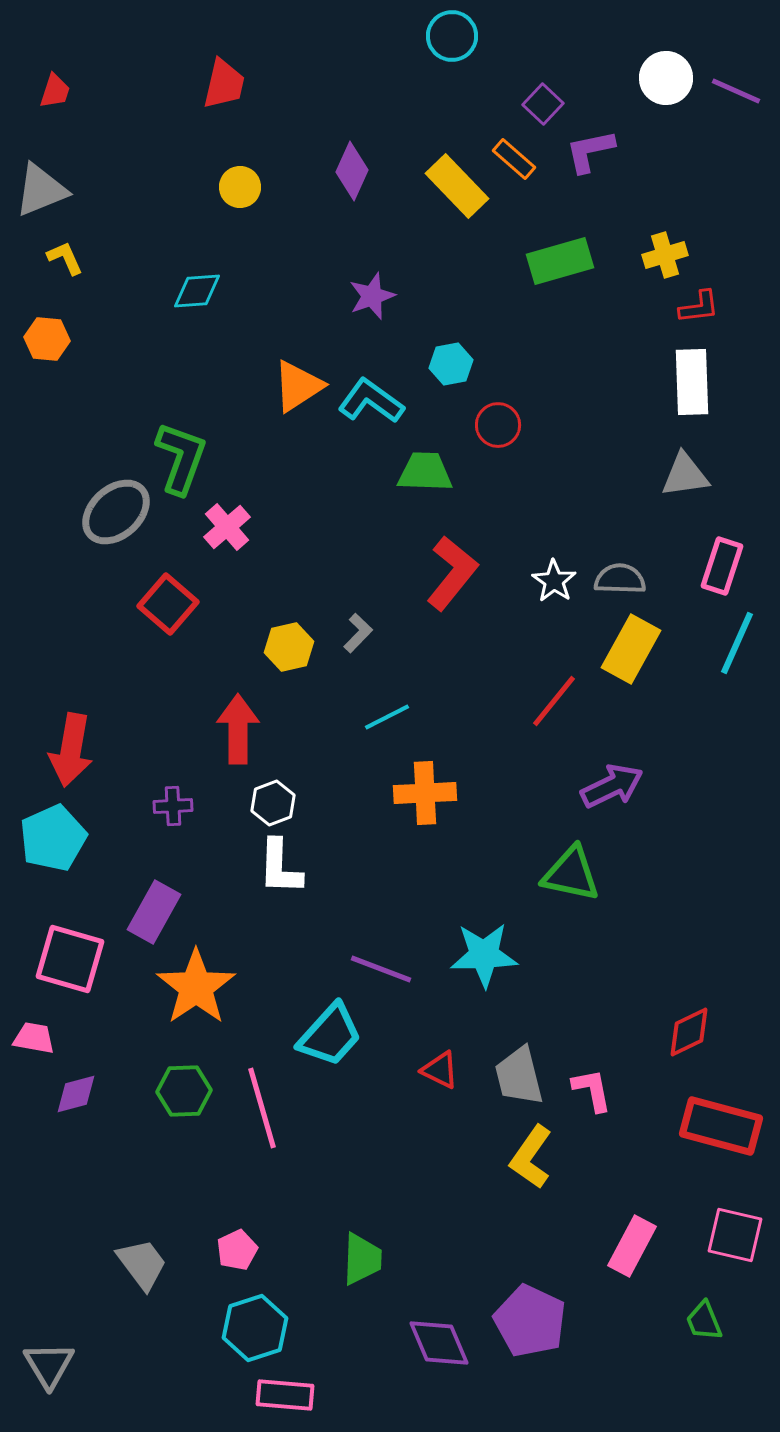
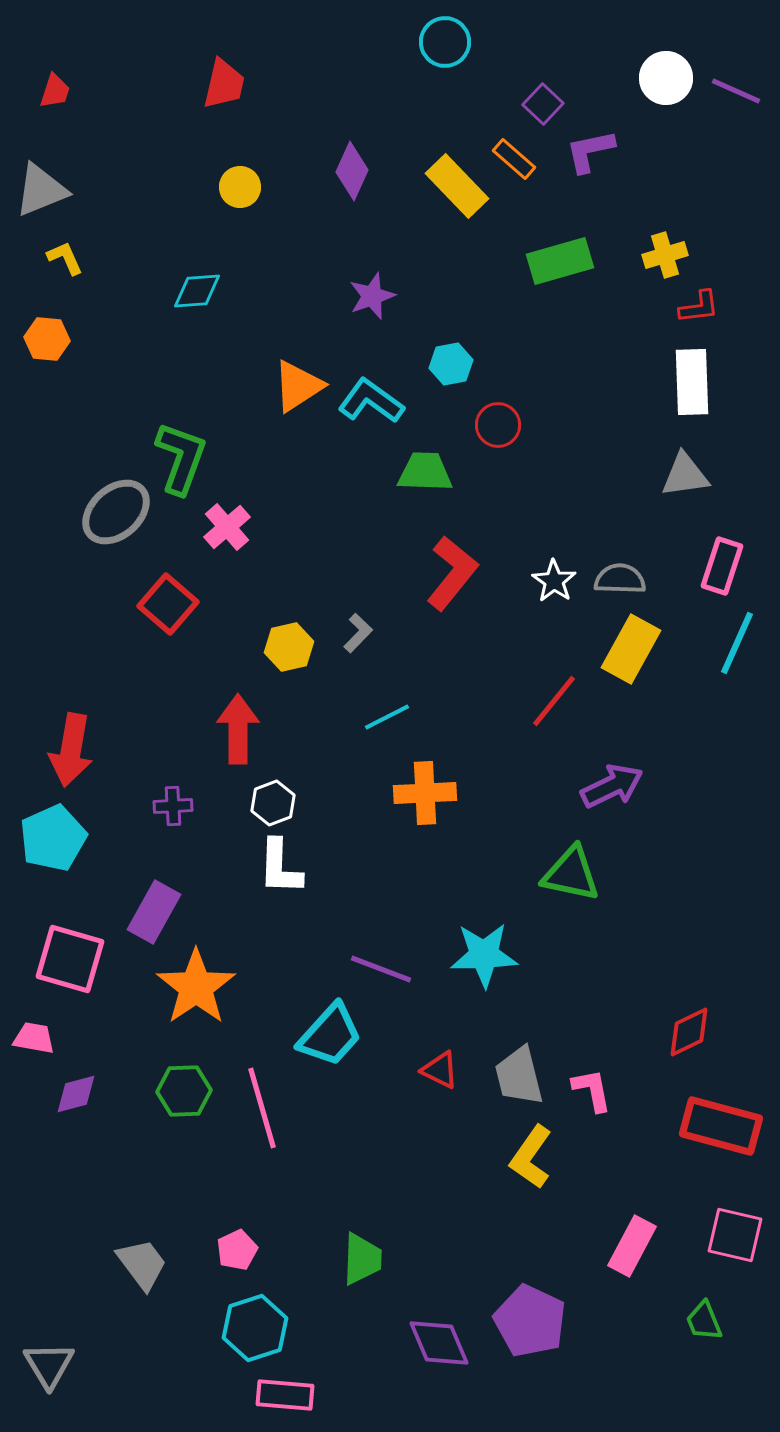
cyan circle at (452, 36): moved 7 px left, 6 px down
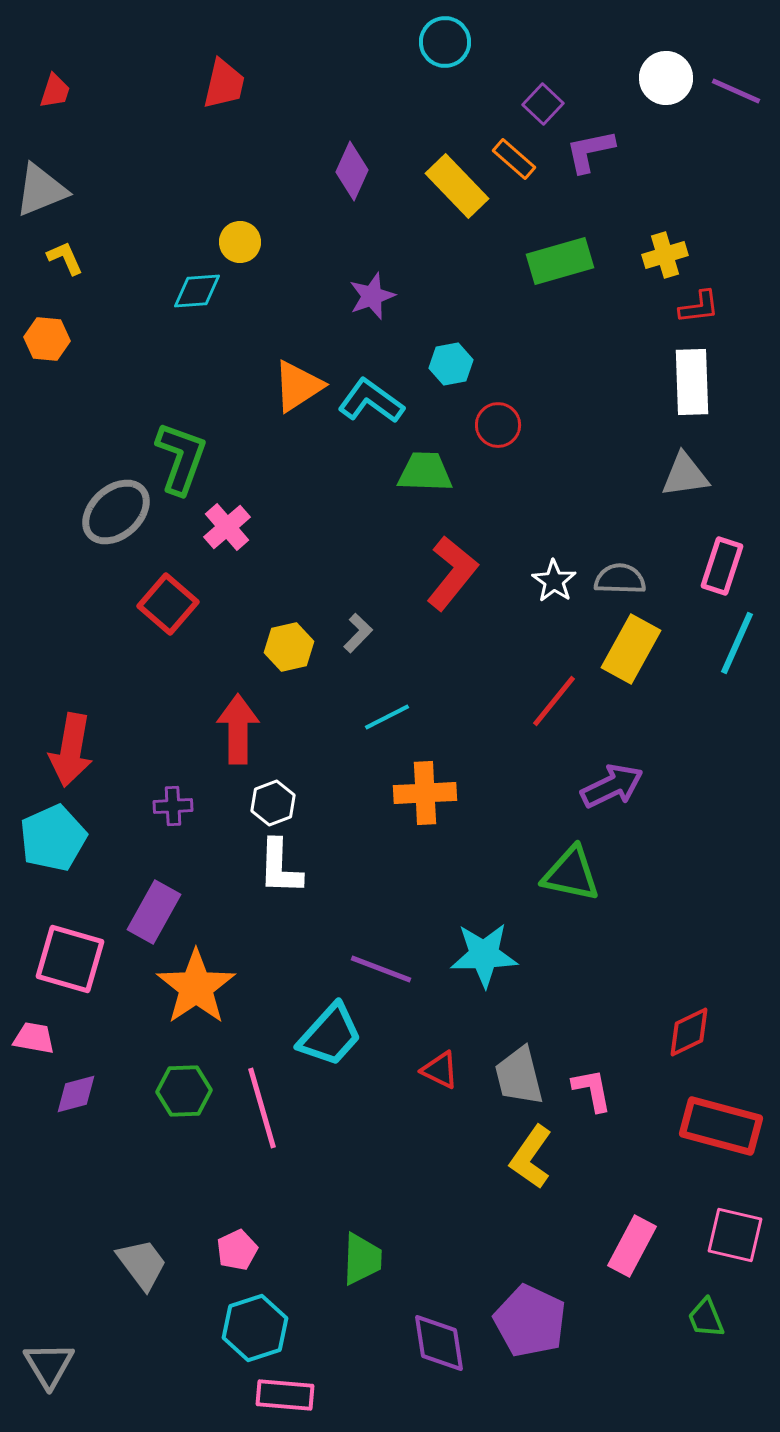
yellow circle at (240, 187): moved 55 px down
green trapezoid at (704, 1321): moved 2 px right, 3 px up
purple diamond at (439, 1343): rotated 14 degrees clockwise
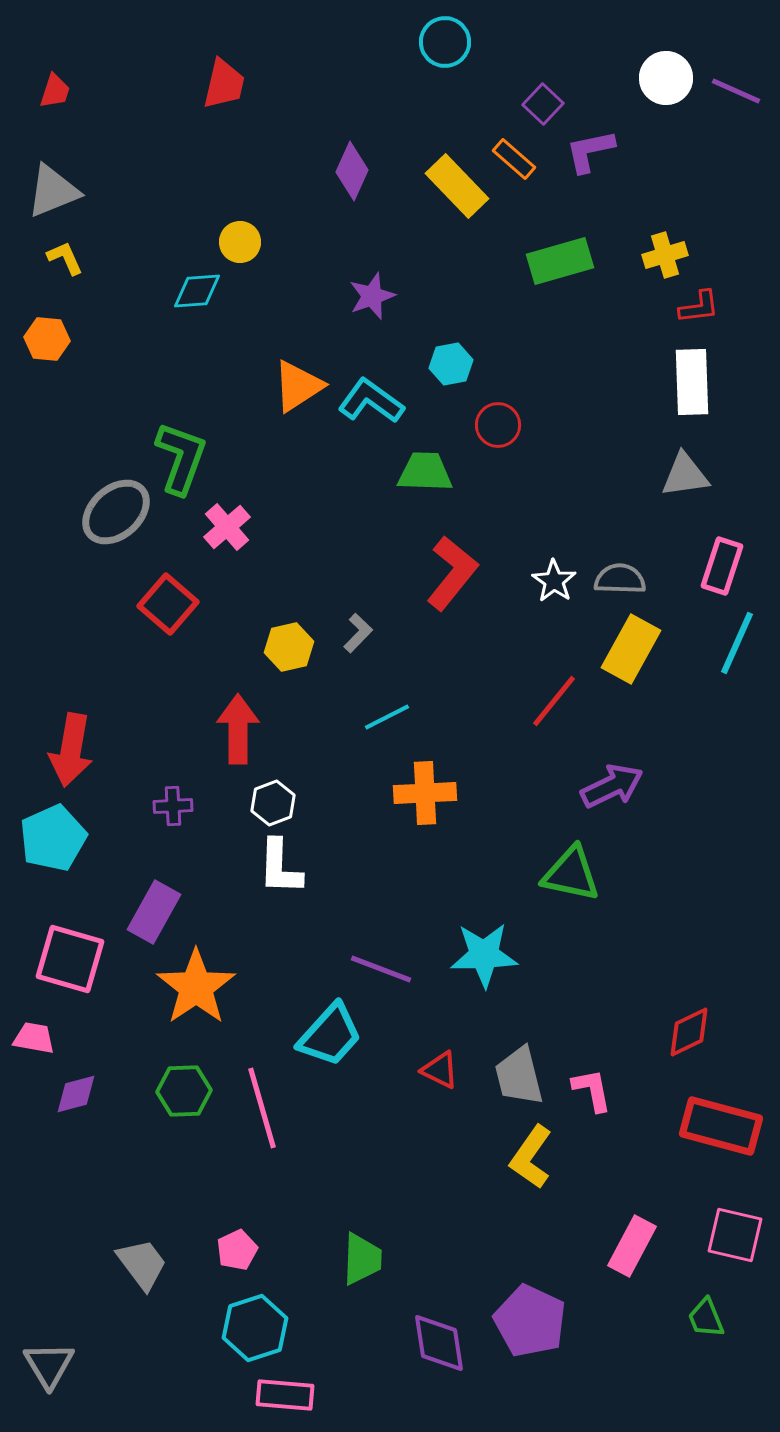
gray triangle at (41, 190): moved 12 px right, 1 px down
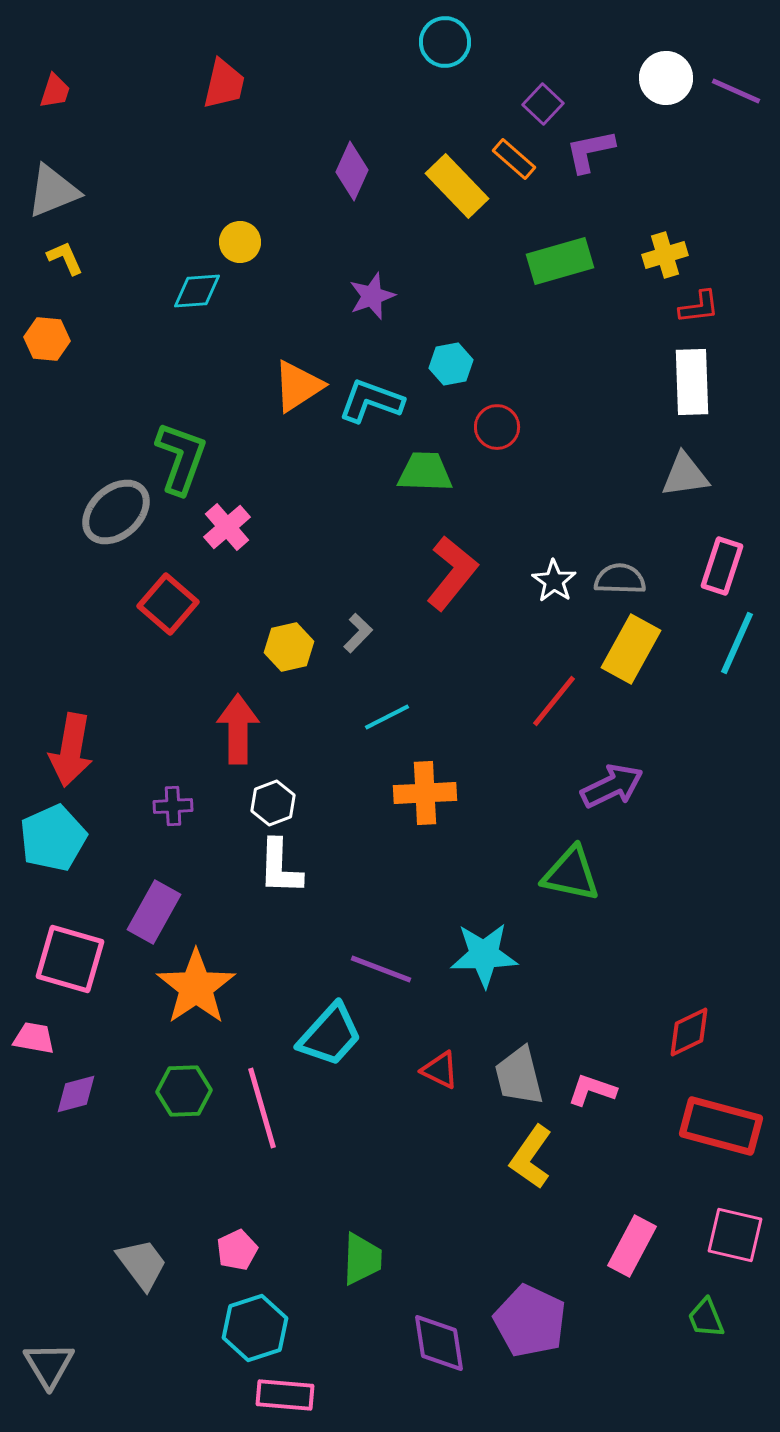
cyan L-shape at (371, 401): rotated 16 degrees counterclockwise
red circle at (498, 425): moved 1 px left, 2 px down
pink L-shape at (592, 1090): rotated 60 degrees counterclockwise
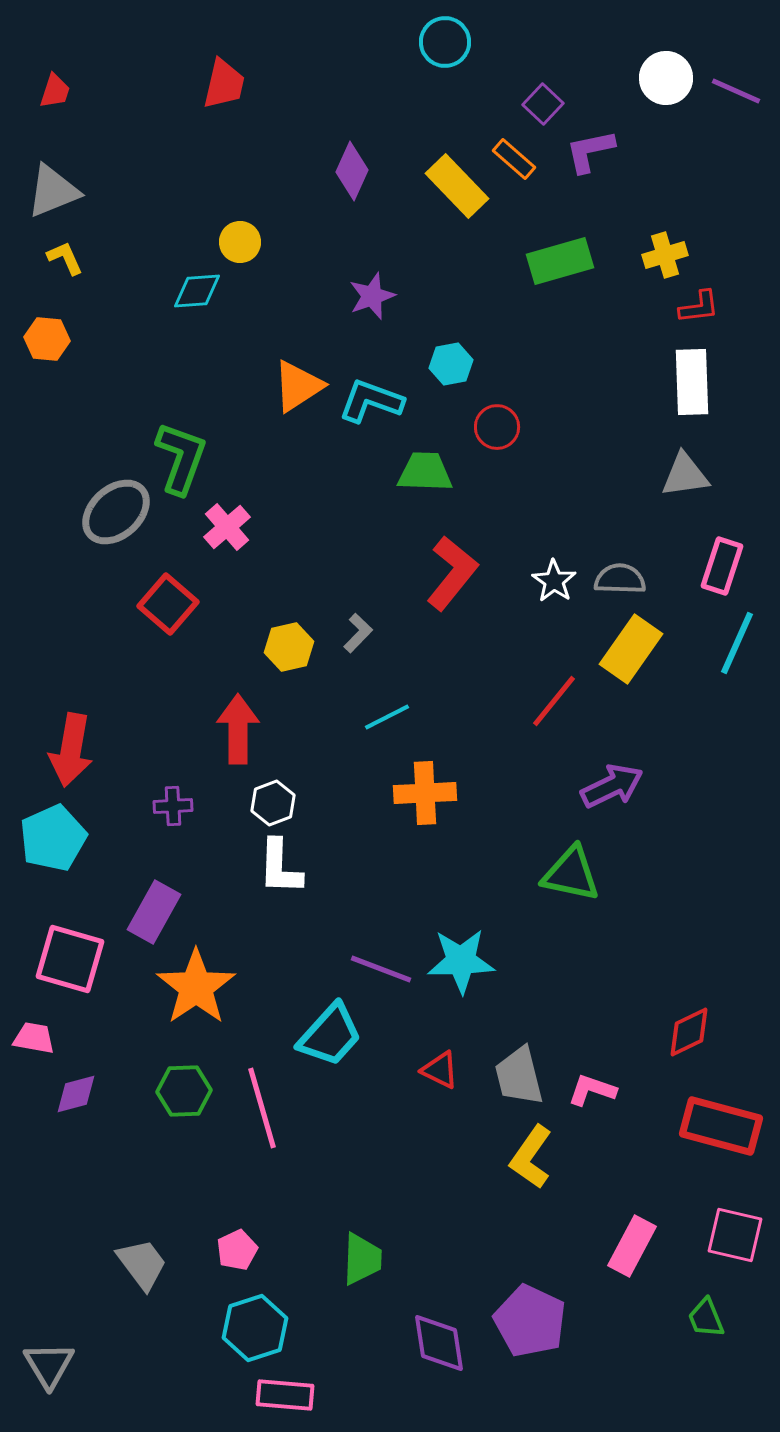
yellow rectangle at (631, 649): rotated 6 degrees clockwise
cyan star at (484, 955): moved 23 px left, 6 px down
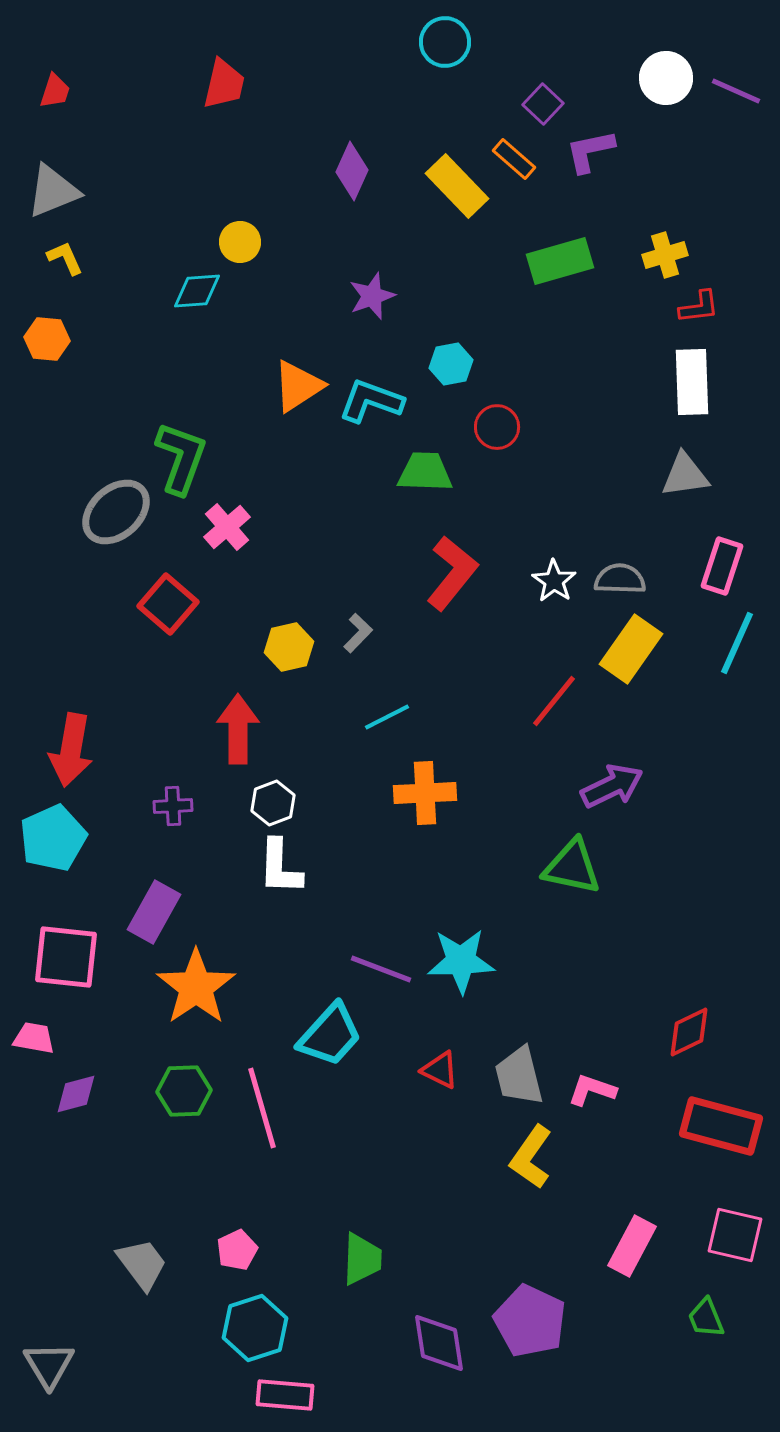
green triangle at (571, 874): moved 1 px right, 7 px up
pink square at (70, 959): moved 4 px left, 2 px up; rotated 10 degrees counterclockwise
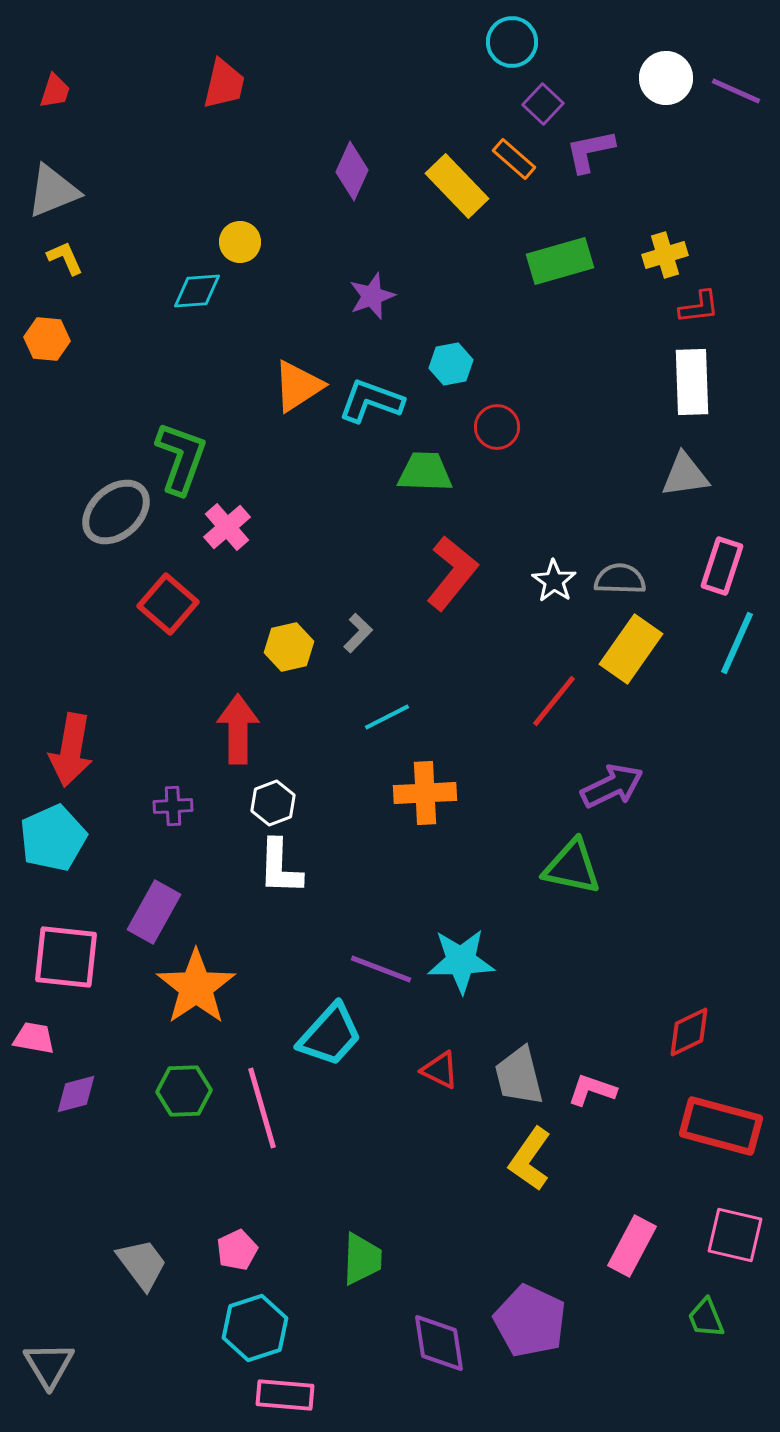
cyan circle at (445, 42): moved 67 px right
yellow L-shape at (531, 1157): moved 1 px left, 2 px down
